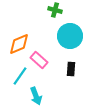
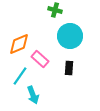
pink rectangle: moved 1 px right, 1 px up
black rectangle: moved 2 px left, 1 px up
cyan arrow: moved 3 px left, 1 px up
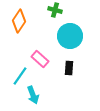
orange diamond: moved 23 px up; rotated 35 degrees counterclockwise
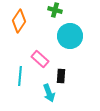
black rectangle: moved 8 px left, 8 px down
cyan line: rotated 30 degrees counterclockwise
cyan arrow: moved 16 px right, 2 px up
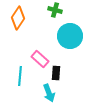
orange diamond: moved 1 px left, 3 px up
black rectangle: moved 5 px left, 3 px up
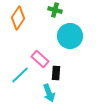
cyan line: moved 1 px up; rotated 42 degrees clockwise
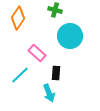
pink rectangle: moved 3 px left, 6 px up
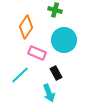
orange diamond: moved 8 px right, 9 px down
cyan circle: moved 6 px left, 4 px down
pink rectangle: rotated 18 degrees counterclockwise
black rectangle: rotated 32 degrees counterclockwise
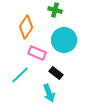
black rectangle: rotated 24 degrees counterclockwise
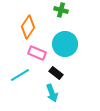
green cross: moved 6 px right
orange diamond: moved 2 px right
cyan circle: moved 1 px right, 4 px down
cyan line: rotated 12 degrees clockwise
cyan arrow: moved 3 px right
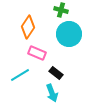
cyan circle: moved 4 px right, 10 px up
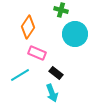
cyan circle: moved 6 px right
